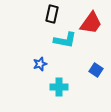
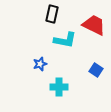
red trapezoid: moved 3 px right, 2 px down; rotated 100 degrees counterclockwise
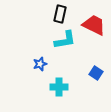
black rectangle: moved 8 px right
cyan L-shape: rotated 20 degrees counterclockwise
blue square: moved 3 px down
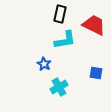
blue star: moved 4 px right; rotated 24 degrees counterclockwise
blue square: rotated 24 degrees counterclockwise
cyan cross: rotated 30 degrees counterclockwise
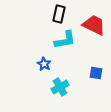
black rectangle: moved 1 px left
cyan cross: moved 1 px right
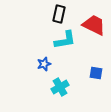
blue star: rotated 24 degrees clockwise
